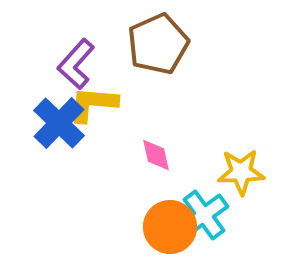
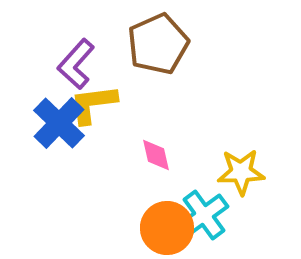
yellow L-shape: rotated 12 degrees counterclockwise
orange circle: moved 3 px left, 1 px down
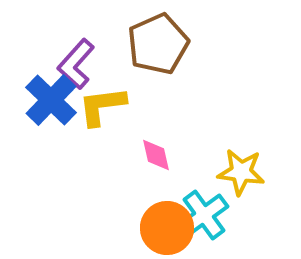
yellow L-shape: moved 9 px right, 2 px down
blue cross: moved 8 px left, 23 px up
yellow star: rotated 9 degrees clockwise
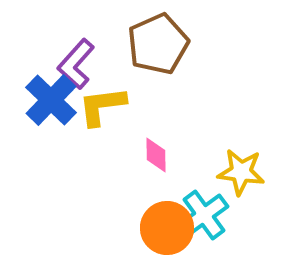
pink diamond: rotated 12 degrees clockwise
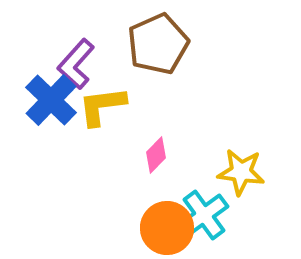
pink diamond: rotated 45 degrees clockwise
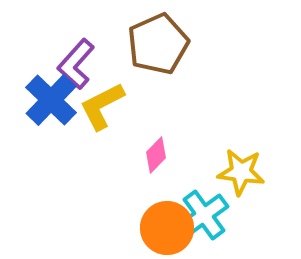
yellow L-shape: rotated 20 degrees counterclockwise
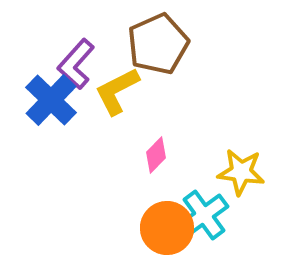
yellow L-shape: moved 15 px right, 15 px up
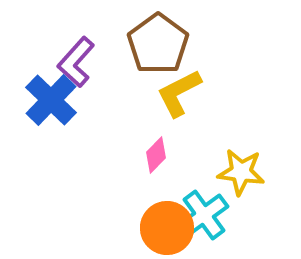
brown pentagon: rotated 12 degrees counterclockwise
purple L-shape: moved 2 px up
yellow L-shape: moved 62 px right, 2 px down
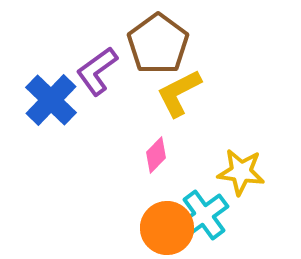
purple L-shape: moved 21 px right, 9 px down; rotated 12 degrees clockwise
